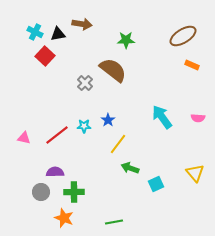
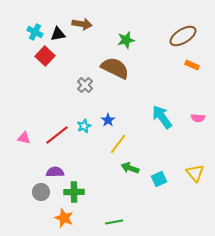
green star: rotated 12 degrees counterclockwise
brown semicircle: moved 2 px right, 2 px up; rotated 12 degrees counterclockwise
gray cross: moved 2 px down
cyan star: rotated 24 degrees counterclockwise
cyan square: moved 3 px right, 5 px up
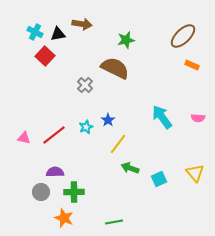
brown ellipse: rotated 12 degrees counterclockwise
cyan star: moved 2 px right, 1 px down
red line: moved 3 px left
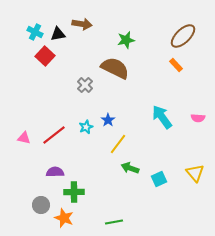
orange rectangle: moved 16 px left; rotated 24 degrees clockwise
gray circle: moved 13 px down
